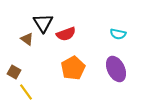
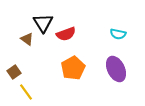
brown square: rotated 24 degrees clockwise
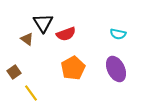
yellow line: moved 5 px right, 1 px down
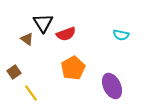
cyan semicircle: moved 3 px right, 1 px down
purple ellipse: moved 4 px left, 17 px down
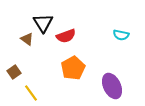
red semicircle: moved 2 px down
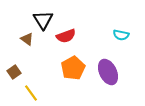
black triangle: moved 3 px up
purple ellipse: moved 4 px left, 14 px up
